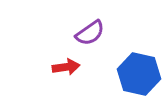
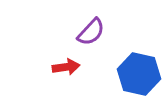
purple semicircle: moved 1 px right, 1 px up; rotated 12 degrees counterclockwise
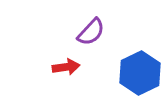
blue hexagon: moved 1 px right, 1 px up; rotated 21 degrees clockwise
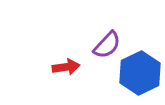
purple semicircle: moved 16 px right, 13 px down
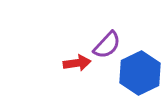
red arrow: moved 11 px right, 4 px up
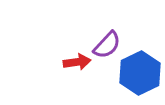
red arrow: moved 1 px up
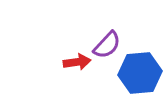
blue hexagon: rotated 21 degrees clockwise
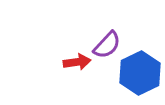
blue hexagon: rotated 21 degrees counterclockwise
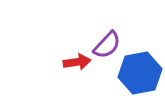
blue hexagon: rotated 15 degrees clockwise
